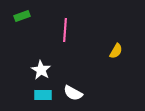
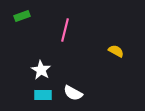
pink line: rotated 10 degrees clockwise
yellow semicircle: rotated 91 degrees counterclockwise
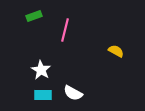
green rectangle: moved 12 px right
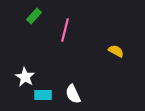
green rectangle: rotated 28 degrees counterclockwise
white star: moved 16 px left, 7 px down
white semicircle: moved 1 px down; rotated 36 degrees clockwise
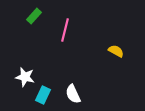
white star: rotated 18 degrees counterclockwise
cyan rectangle: rotated 66 degrees counterclockwise
